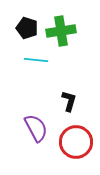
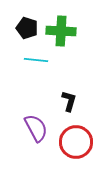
green cross: rotated 12 degrees clockwise
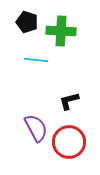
black pentagon: moved 6 px up
black L-shape: rotated 120 degrees counterclockwise
red circle: moved 7 px left
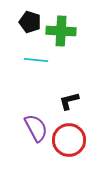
black pentagon: moved 3 px right
red circle: moved 2 px up
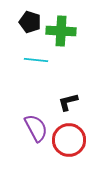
black L-shape: moved 1 px left, 1 px down
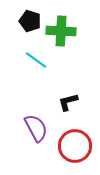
black pentagon: moved 1 px up
cyan line: rotated 30 degrees clockwise
red circle: moved 6 px right, 6 px down
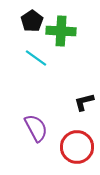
black pentagon: moved 2 px right; rotated 20 degrees clockwise
cyan line: moved 2 px up
black L-shape: moved 16 px right
red circle: moved 2 px right, 1 px down
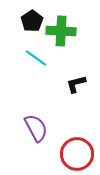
black L-shape: moved 8 px left, 18 px up
red circle: moved 7 px down
